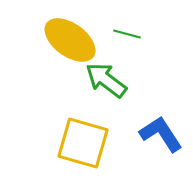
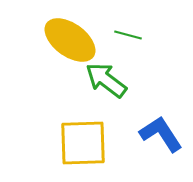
green line: moved 1 px right, 1 px down
yellow square: rotated 18 degrees counterclockwise
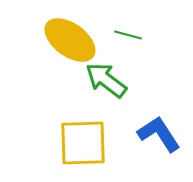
blue L-shape: moved 2 px left
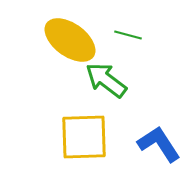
blue L-shape: moved 10 px down
yellow square: moved 1 px right, 6 px up
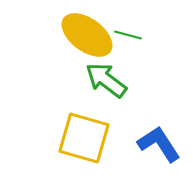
yellow ellipse: moved 17 px right, 5 px up
yellow square: moved 1 px down; rotated 18 degrees clockwise
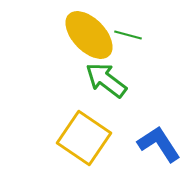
yellow ellipse: moved 2 px right; rotated 10 degrees clockwise
yellow square: rotated 18 degrees clockwise
